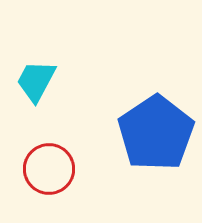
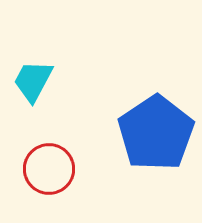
cyan trapezoid: moved 3 px left
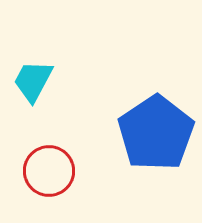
red circle: moved 2 px down
